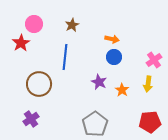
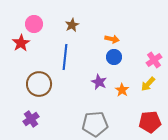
yellow arrow: rotated 35 degrees clockwise
gray pentagon: rotated 30 degrees clockwise
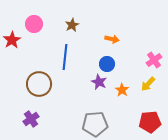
red star: moved 9 px left, 3 px up
blue circle: moved 7 px left, 7 px down
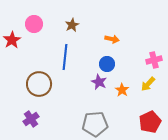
pink cross: rotated 21 degrees clockwise
red pentagon: rotated 20 degrees counterclockwise
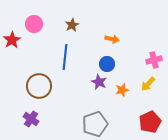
brown circle: moved 2 px down
orange star: rotated 24 degrees clockwise
purple cross: rotated 21 degrees counterclockwise
gray pentagon: rotated 15 degrees counterclockwise
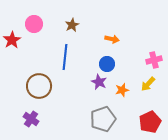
gray pentagon: moved 8 px right, 5 px up
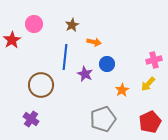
orange arrow: moved 18 px left, 3 px down
purple star: moved 14 px left, 8 px up
brown circle: moved 2 px right, 1 px up
orange star: rotated 16 degrees counterclockwise
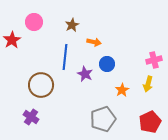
pink circle: moved 2 px up
yellow arrow: rotated 28 degrees counterclockwise
purple cross: moved 2 px up
